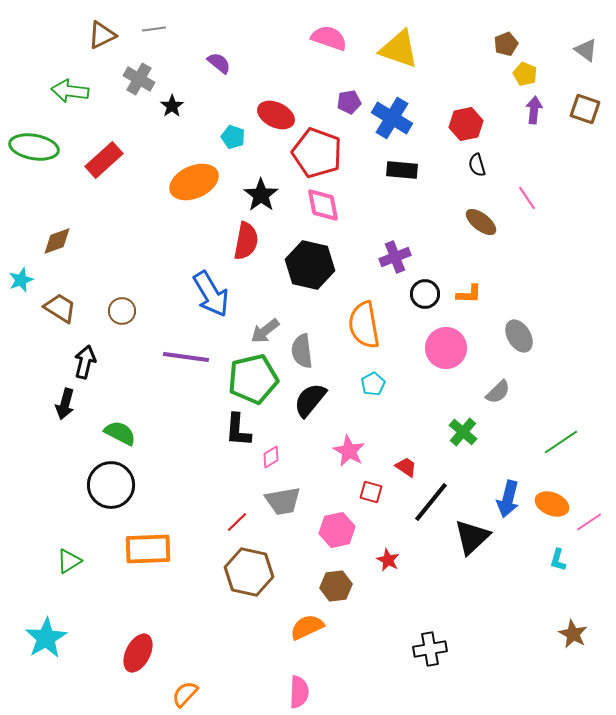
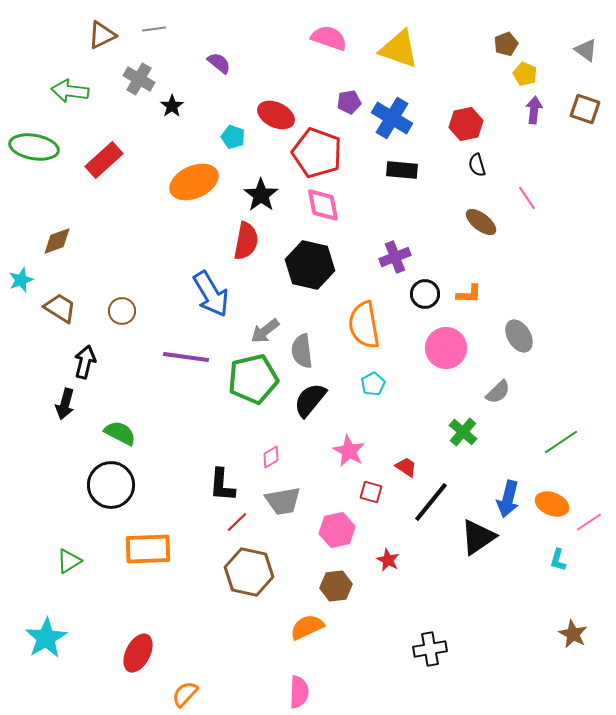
black L-shape at (238, 430): moved 16 px left, 55 px down
black triangle at (472, 537): moved 6 px right; rotated 9 degrees clockwise
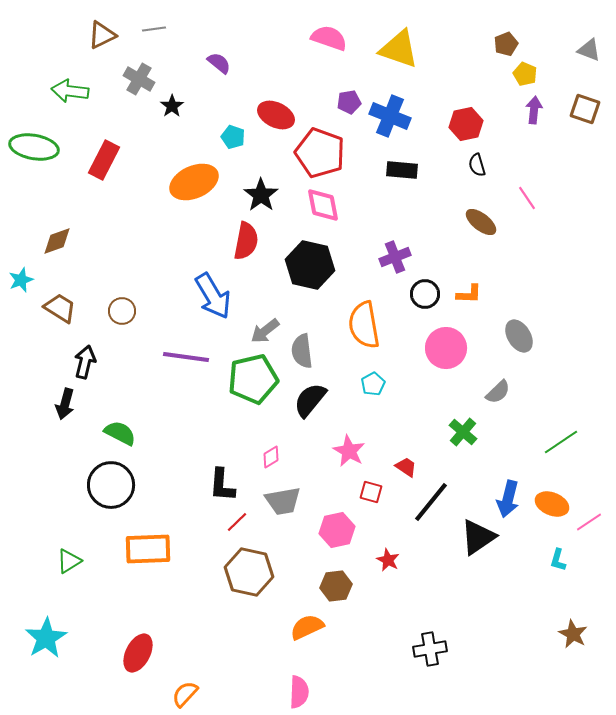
gray triangle at (586, 50): moved 3 px right; rotated 15 degrees counterclockwise
blue cross at (392, 118): moved 2 px left, 2 px up; rotated 9 degrees counterclockwise
red pentagon at (317, 153): moved 3 px right
red rectangle at (104, 160): rotated 21 degrees counterclockwise
blue arrow at (211, 294): moved 2 px right, 2 px down
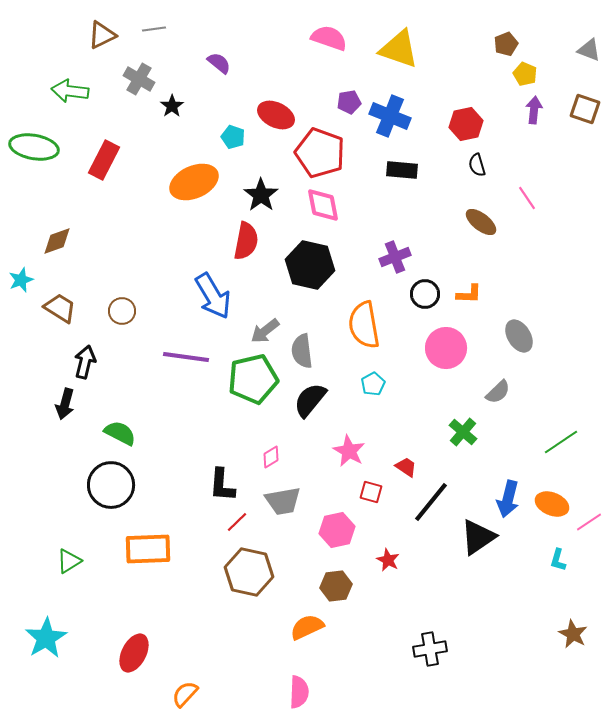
red ellipse at (138, 653): moved 4 px left
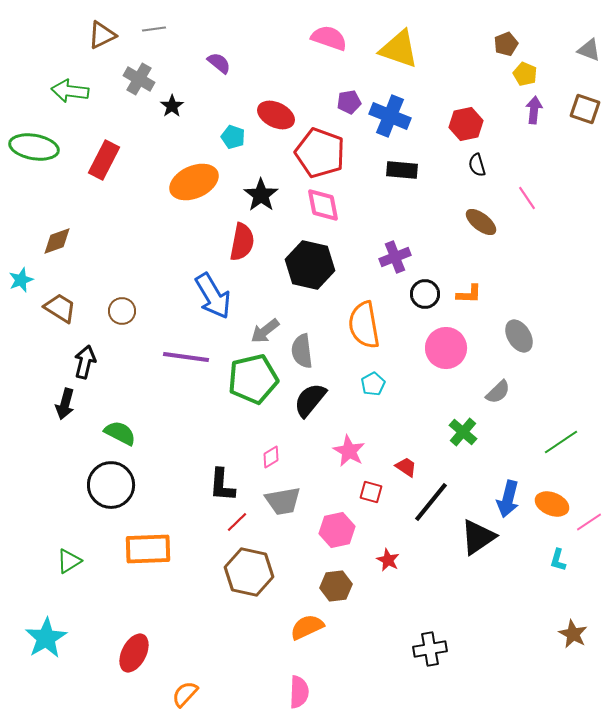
red semicircle at (246, 241): moved 4 px left, 1 px down
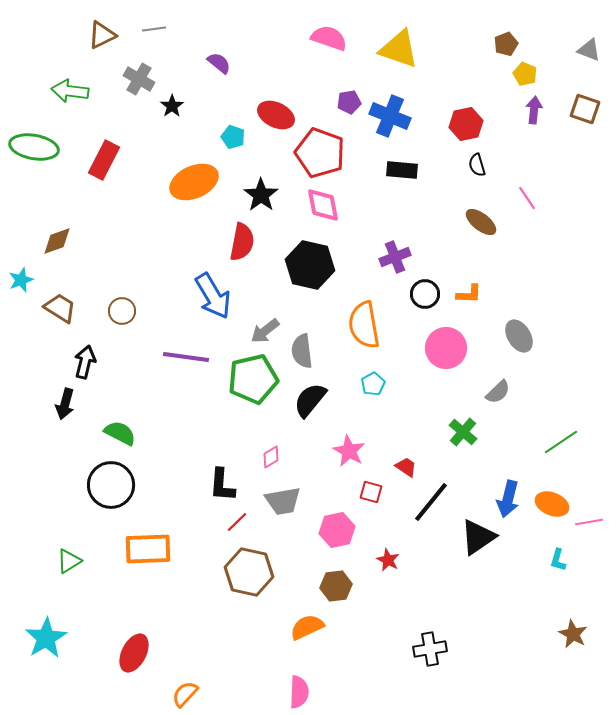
pink line at (589, 522): rotated 24 degrees clockwise
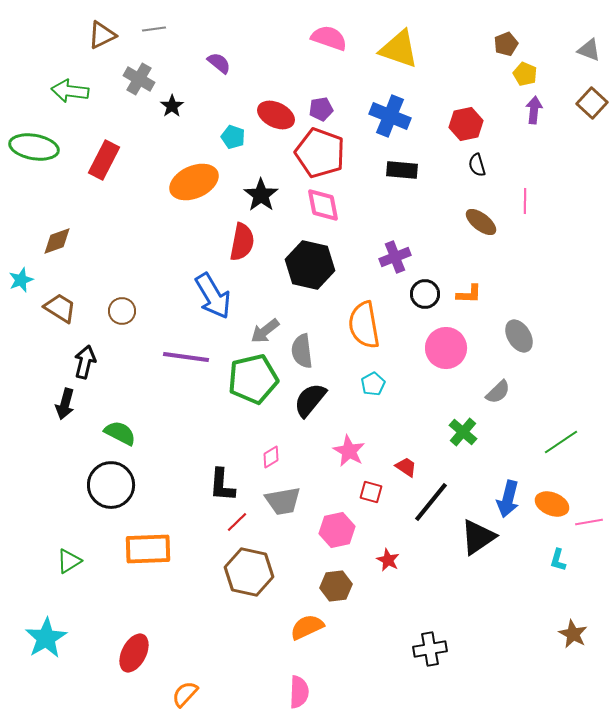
purple pentagon at (349, 102): moved 28 px left, 7 px down
brown square at (585, 109): moved 7 px right, 6 px up; rotated 24 degrees clockwise
pink line at (527, 198): moved 2 px left, 3 px down; rotated 35 degrees clockwise
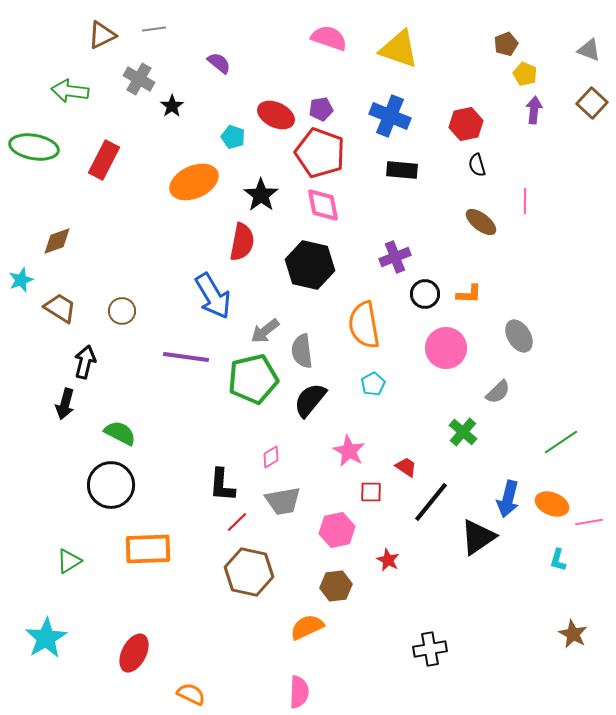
red square at (371, 492): rotated 15 degrees counterclockwise
orange semicircle at (185, 694): moved 6 px right; rotated 72 degrees clockwise
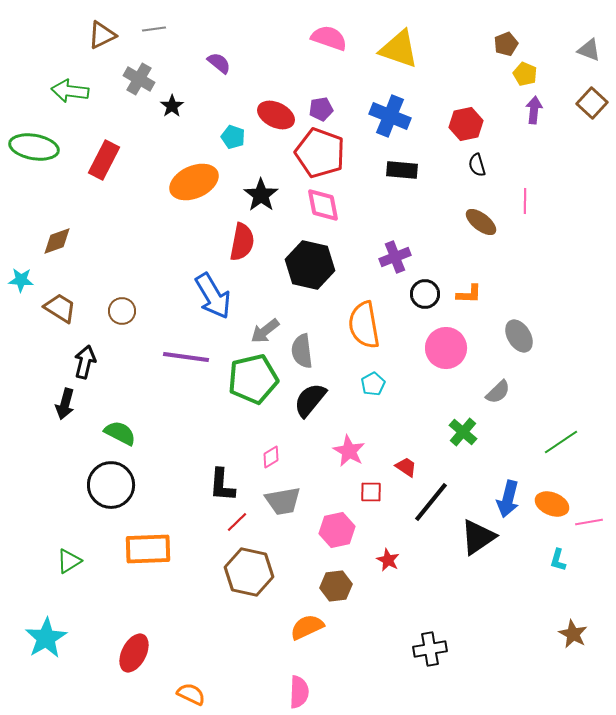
cyan star at (21, 280): rotated 25 degrees clockwise
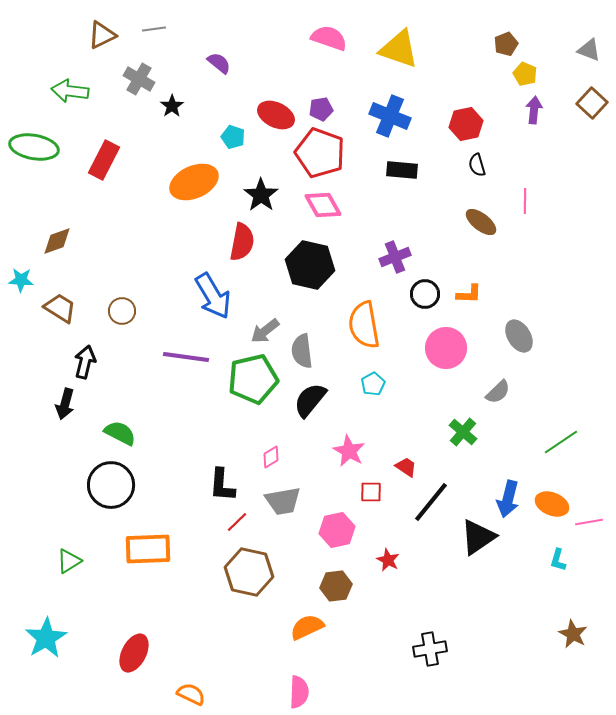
pink diamond at (323, 205): rotated 18 degrees counterclockwise
